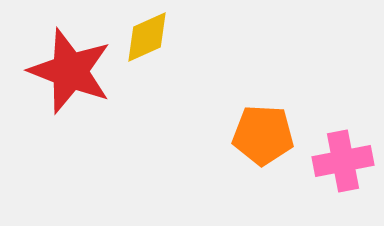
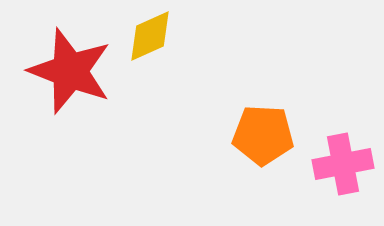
yellow diamond: moved 3 px right, 1 px up
pink cross: moved 3 px down
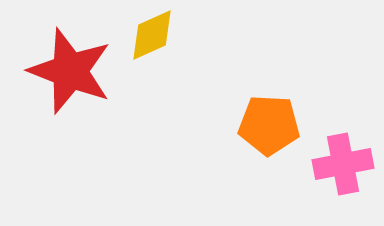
yellow diamond: moved 2 px right, 1 px up
orange pentagon: moved 6 px right, 10 px up
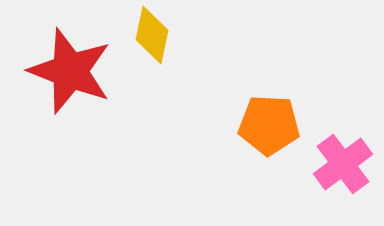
yellow diamond: rotated 54 degrees counterclockwise
pink cross: rotated 26 degrees counterclockwise
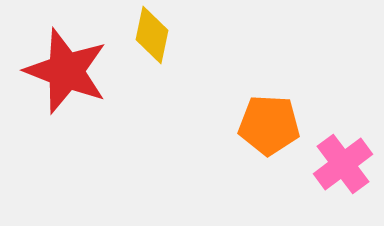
red star: moved 4 px left
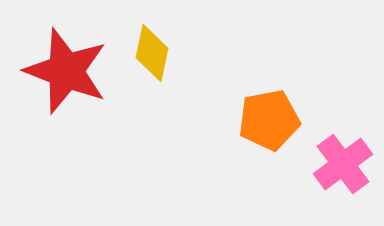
yellow diamond: moved 18 px down
orange pentagon: moved 5 px up; rotated 14 degrees counterclockwise
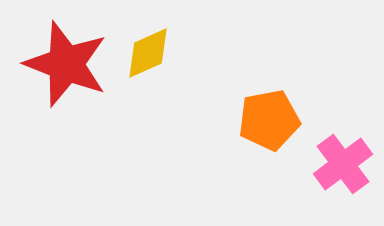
yellow diamond: moved 4 px left; rotated 54 degrees clockwise
red star: moved 7 px up
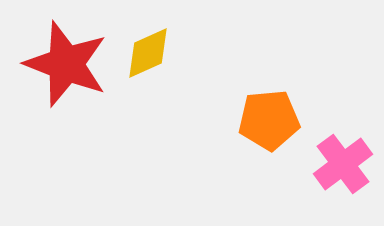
orange pentagon: rotated 6 degrees clockwise
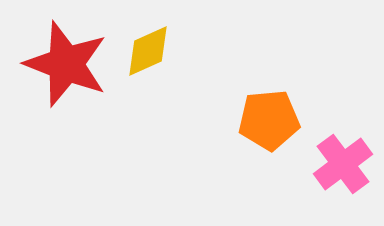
yellow diamond: moved 2 px up
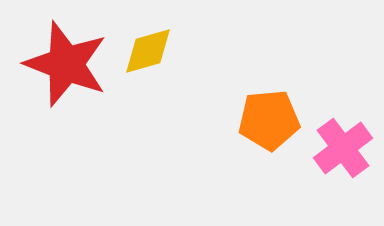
yellow diamond: rotated 8 degrees clockwise
pink cross: moved 16 px up
